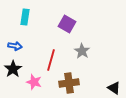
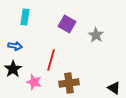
gray star: moved 14 px right, 16 px up
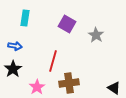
cyan rectangle: moved 1 px down
red line: moved 2 px right, 1 px down
pink star: moved 3 px right, 5 px down; rotated 21 degrees clockwise
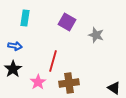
purple square: moved 2 px up
gray star: rotated 14 degrees counterclockwise
pink star: moved 1 px right, 5 px up
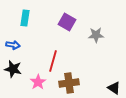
gray star: rotated 21 degrees counterclockwise
blue arrow: moved 2 px left, 1 px up
black star: rotated 24 degrees counterclockwise
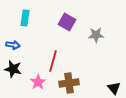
black triangle: rotated 16 degrees clockwise
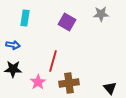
gray star: moved 5 px right, 21 px up
black star: rotated 12 degrees counterclockwise
black triangle: moved 4 px left
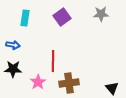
purple square: moved 5 px left, 5 px up; rotated 24 degrees clockwise
red line: rotated 15 degrees counterclockwise
black triangle: moved 2 px right
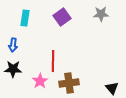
blue arrow: rotated 88 degrees clockwise
pink star: moved 2 px right, 1 px up
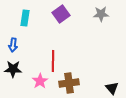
purple square: moved 1 px left, 3 px up
